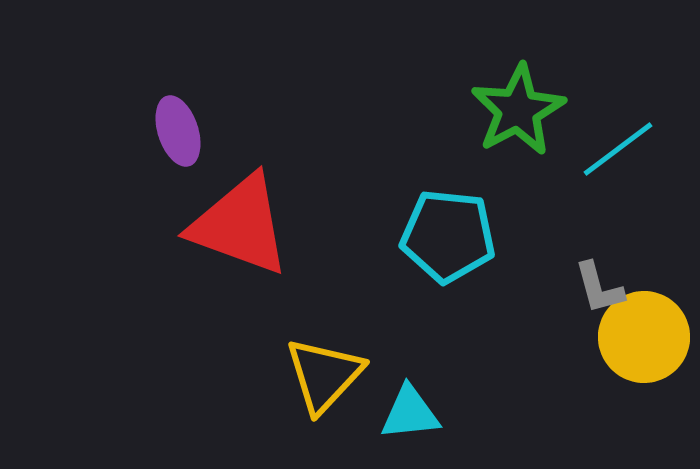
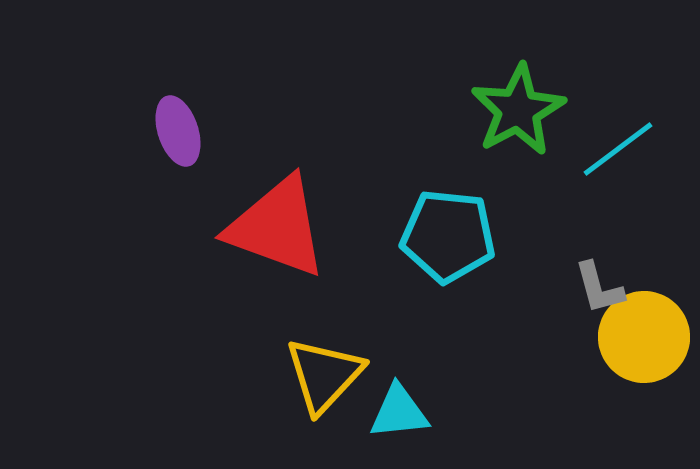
red triangle: moved 37 px right, 2 px down
cyan triangle: moved 11 px left, 1 px up
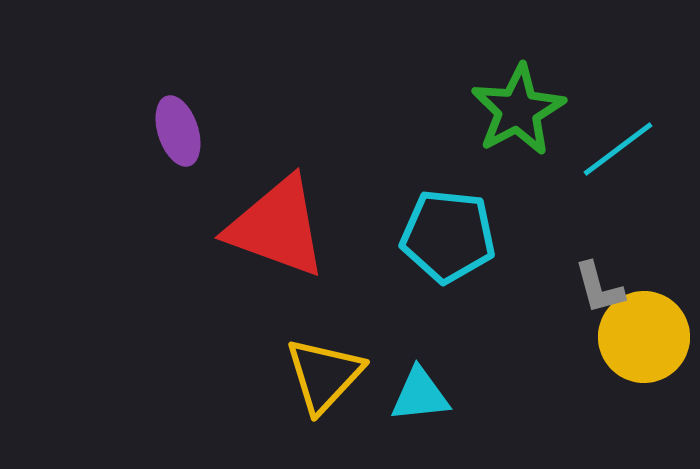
cyan triangle: moved 21 px right, 17 px up
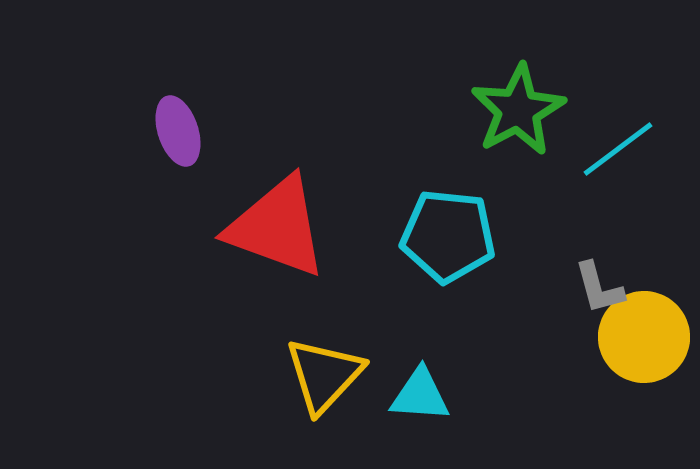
cyan triangle: rotated 10 degrees clockwise
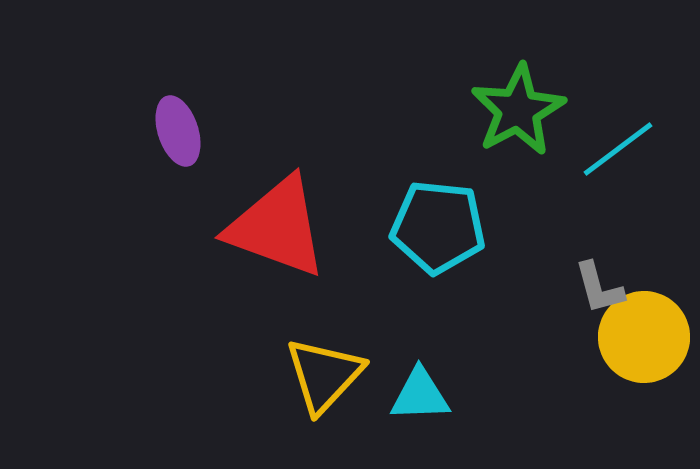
cyan pentagon: moved 10 px left, 9 px up
cyan triangle: rotated 6 degrees counterclockwise
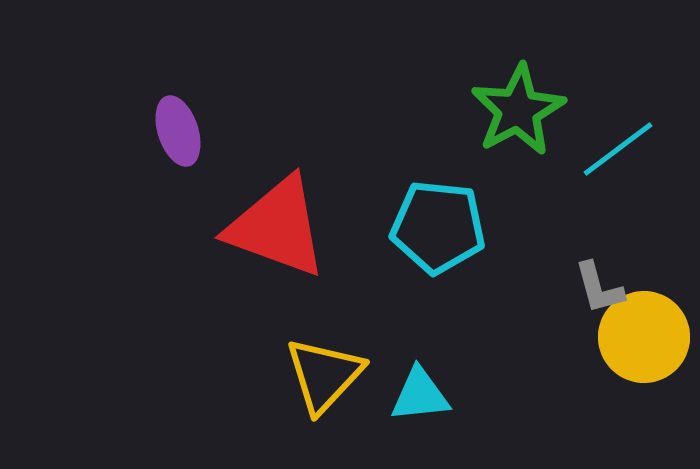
cyan triangle: rotated 4 degrees counterclockwise
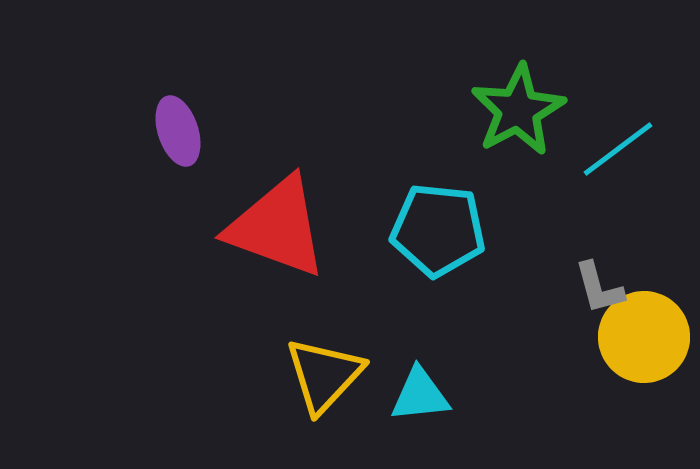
cyan pentagon: moved 3 px down
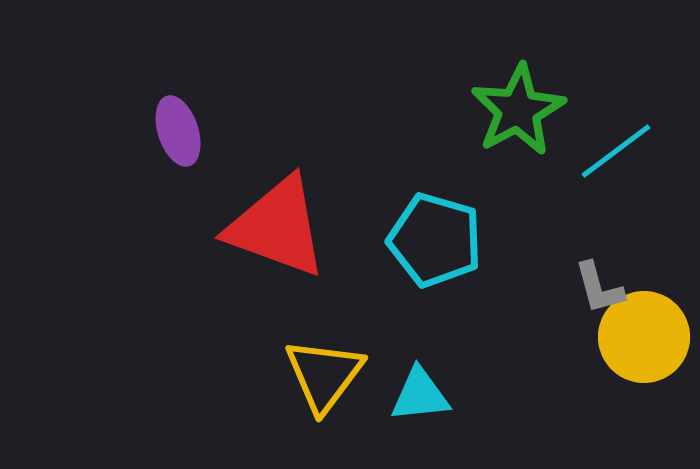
cyan line: moved 2 px left, 2 px down
cyan pentagon: moved 3 px left, 10 px down; rotated 10 degrees clockwise
yellow triangle: rotated 6 degrees counterclockwise
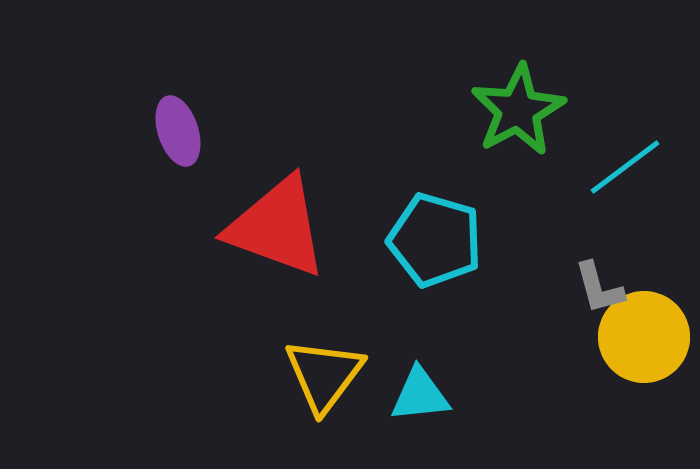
cyan line: moved 9 px right, 16 px down
